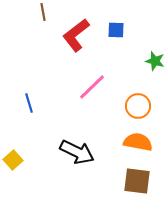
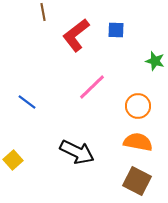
blue line: moved 2 px left, 1 px up; rotated 36 degrees counterclockwise
brown square: rotated 20 degrees clockwise
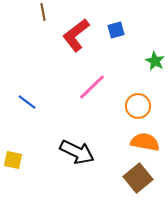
blue square: rotated 18 degrees counterclockwise
green star: rotated 12 degrees clockwise
orange semicircle: moved 7 px right
yellow square: rotated 36 degrees counterclockwise
brown square: moved 1 px right, 3 px up; rotated 24 degrees clockwise
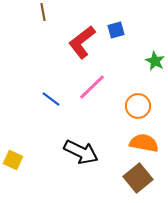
red L-shape: moved 6 px right, 7 px down
blue line: moved 24 px right, 3 px up
orange semicircle: moved 1 px left, 1 px down
black arrow: moved 4 px right
yellow square: rotated 12 degrees clockwise
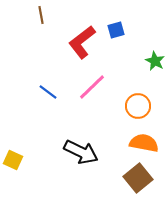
brown line: moved 2 px left, 3 px down
blue line: moved 3 px left, 7 px up
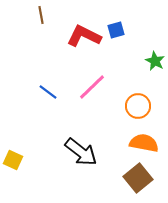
red L-shape: moved 2 px right, 6 px up; rotated 64 degrees clockwise
black arrow: rotated 12 degrees clockwise
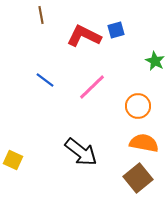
blue line: moved 3 px left, 12 px up
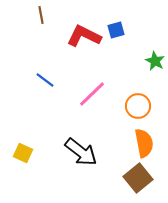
pink line: moved 7 px down
orange semicircle: rotated 68 degrees clockwise
yellow square: moved 10 px right, 7 px up
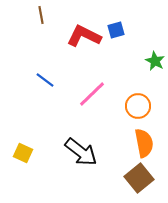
brown square: moved 1 px right
